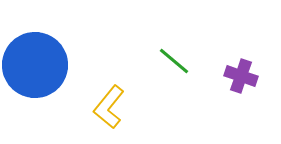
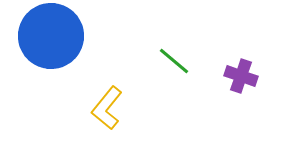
blue circle: moved 16 px right, 29 px up
yellow L-shape: moved 2 px left, 1 px down
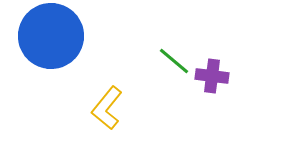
purple cross: moved 29 px left; rotated 12 degrees counterclockwise
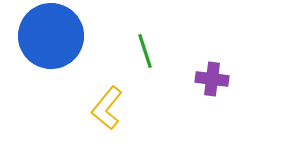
green line: moved 29 px left, 10 px up; rotated 32 degrees clockwise
purple cross: moved 3 px down
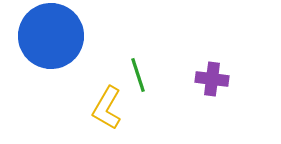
green line: moved 7 px left, 24 px down
yellow L-shape: rotated 9 degrees counterclockwise
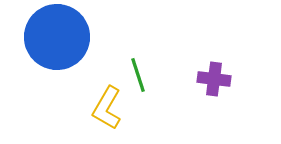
blue circle: moved 6 px right, 1 px down
purple cross: moved 2 px right
